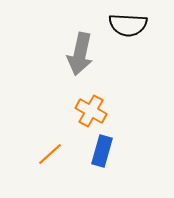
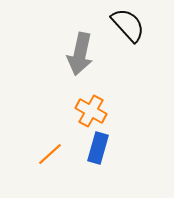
black semicircle: rotated 135 degrees counterclockwise
blue rectangle: moved 4 px left, 3 px up
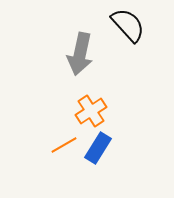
orange cross: rotated 28 degrees clockwise
blue rectangle: rotated 16 degrees clockwise
orange line: moved 14 px right, 9 px up; rotated 12 degrees clockwise
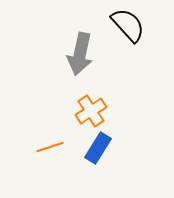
orange line: moved 14 px left, 2 px down; rotated 12 degrees clockwise
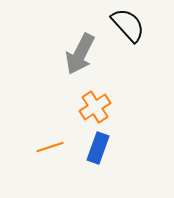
gray arrow: rotated 15 degrees clockwise
orange cross: moved 4 px right, 4 px up
blue rectangle: rotated 12 degrees counterclockwise
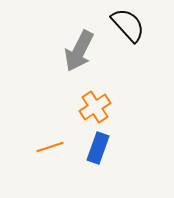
gray arrow: moved 1 px left, 3 px up
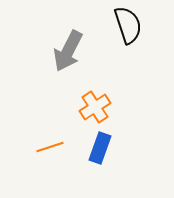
black semicircle: rotated 24 degrees clockwise
gray arrow: moved 11 px left
blue rectangle: moved 2 px right
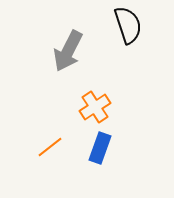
orange line: rotated 20 degrees counterclockwise
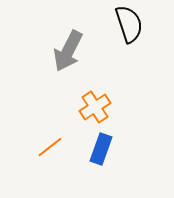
black semicircle: moved 1 px right, 1 px up
blue rectangle: moved 1 px right, 1 px down
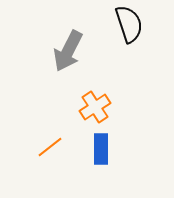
blue rectangle: rotated 20 degrees counterclockwise
